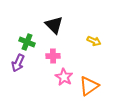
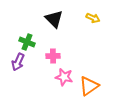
black triangle: moved 6 px up
yellow arrow: moved 1 px left, 23 px up
purple arrow: moved 1 px up
pink star: rotated 18 degrees counterclockwise
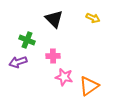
green cross: moved 2 px up
purple arrow: rotated 48 degrees clockwise
